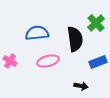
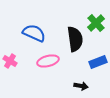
blue semicircle: moved 3 px left; rotated 30 degrees clockwise
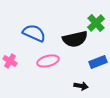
black semicircle: rotated 85 degrees clockwise
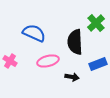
black semicircle: moved 3 px down; rotated 100 degrees clockwise
blue rectangle: moved 2 px down
black arrow: moved 9 px left, 9 px up
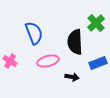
blue semicircle: rotated 45 degrees clockwise
blue rectangle: moved 1 px up
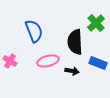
blue semicircle: moved 2 px up
blue rectangle: rotated 42 degrees clockwise
black arrow: moved 6 px up
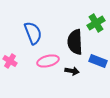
green cross: rotated 12 degrees clockwise
blue semicircle: moved 1 px left, 2 px down
blue rectangle: moved 2 px up
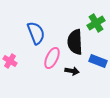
blue semicircle: moved 3 px right
pink ellipse: moved 4 px right, 3 px up; rotated 50 degrees counterclockwise
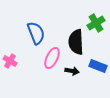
black semicircle: moved 1 px right
blue rectangle: moved 5 px down
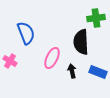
green cross: moved 5 px up; rotated 24 degrees clockwise
blue semicircle: moved 10 px left
black semicircle: moved 5 px right
blue rectangle: moved 6 px down
black arrow: rotated 112 degrees counterclockwise
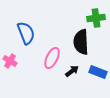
black arrow: rotated 64 degrees clockwise
